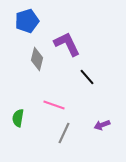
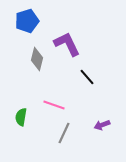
green semicircle: moved 3 px right, 1 px up
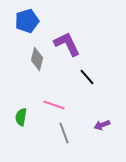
gray line: rotated 45 degrees counterclockwise
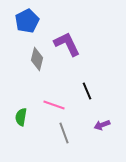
blue pentagon: rotated 10 degrees counterclockwise
black line: moved 14 px down; rotated 18 degrees clockwise
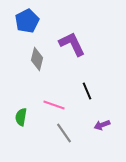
purple L-shape: moved 5 px right
gray line: rotated 15 degrees counterclockwise
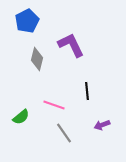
purple L-shape: moved 1 px left, 1 px down
black line: rotated 18 degrees clockwise
green semicircle: rotated 138 degrees counterclockwise
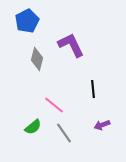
black line: moved 6 px right, 2 px up
pink line: rotated 20 degrees clockwise
green semicircle: moved 12 px right, 10 px down
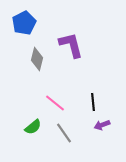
blue pentagon: moved 3 px left, 2 px down
purple L-shape: rotated 12 degrees clockwise
black line: moved 13 px down
pink line: moved 1 px right, 2 px up
